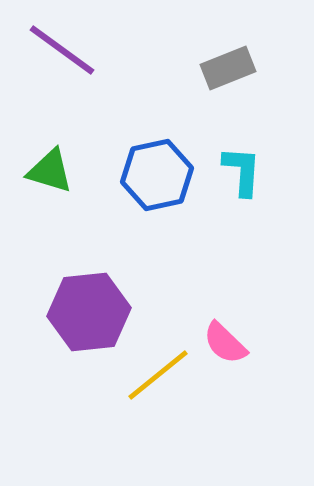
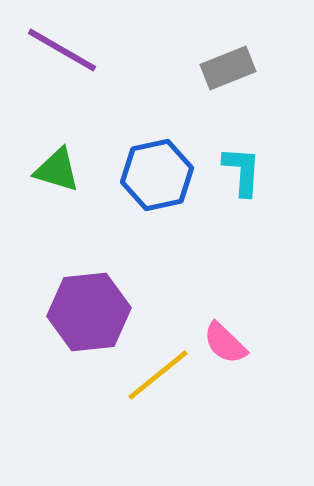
purple line: rotated 6 degrees counterclockwise
green triangle: moved 7 px right, 1 px up
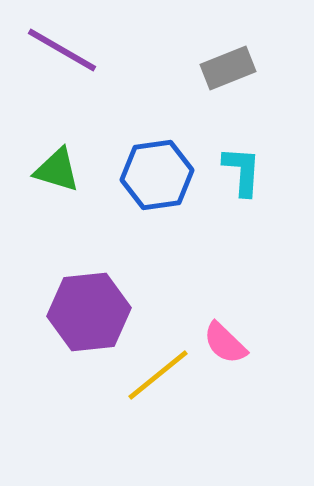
blue hexagon: rotated 4 degrees clockwise
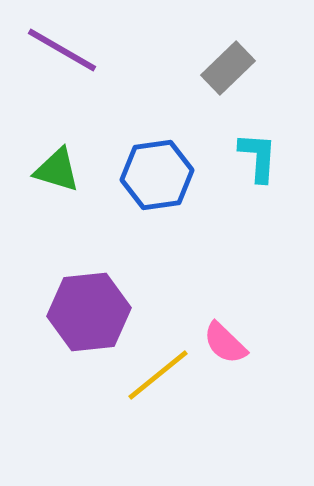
gray rectangle: rotated 22 degrees counterclockwise
cyan L-shape: moved 16 px right, 14 px up
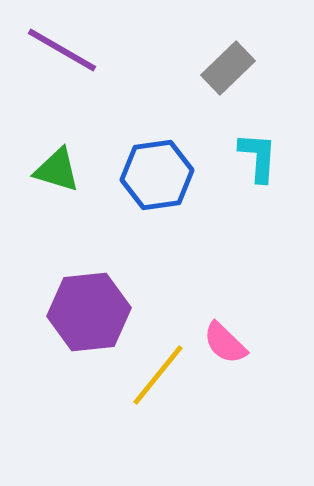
yellow line: rotated 12 degrees counterclockwise
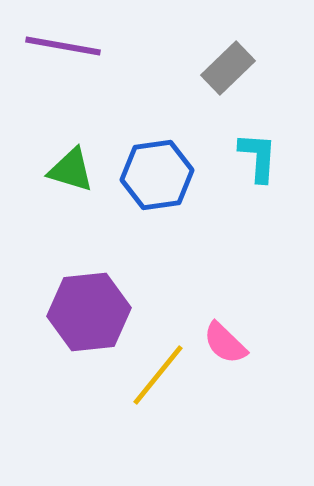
purple line: moved 1 px right, 4 px up; rotated 20 degrees counterclockwise
green triangle: moved 14 px right
